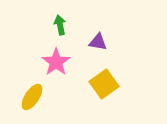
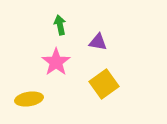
yellow ellipse: moved 3 px left, 2 px down; rotated 48 degrees clockwise
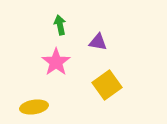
yellow square: moved 3 px right, 1 px down
yellow ellipse: moved 5 px right, 8 px down
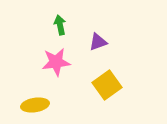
purple triangle: rotated 30 degrees counterclockwise
pink star: rotated 28 degrees clockwise
yellow ellipse: moved 1 px right, 2 px up
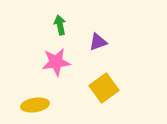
yellow square: moved 3 px left, 3 px down
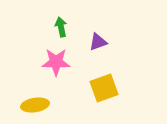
green arrow: moved 1 px right, 2 px down
pink star: rotated 8 degrees clockwise
yellow square: rotated 16 degrees clockwise
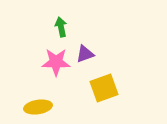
purple triangle: moved 13 px left, 12 px down
yellow ellipse: moved 3 px right, 2 px down
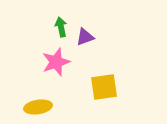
purple triangle: moved 17 px up
pink star: rotated 20 degrees counterclockwise
yellow square: moved 1 px up; rotated 12 degrees clockwise
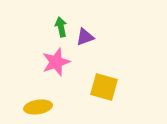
yellow square: rotated 24 degrees clockwise
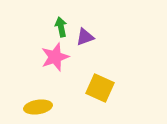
pink star: moved 1 px left, 5 px up
yellow square: moved 4 px left, 1 px down; rotated 8 degrees clockwise
